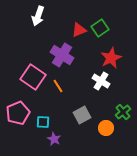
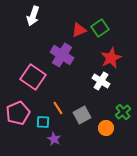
white arrow: moved 5 px left
orange line: moved 22 px down
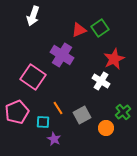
red star: moved 3 px right, 1 px down
pink pentagon: moved 1 px left, 1 px up
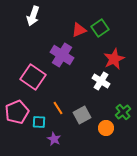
cyan square: moved 4 px left
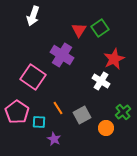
red triangle: rotated 35 degrees counterclockwise
pink pentagon: rotated 15 degrees counterclockwise
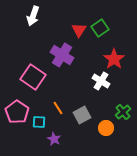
red star: rotated 10 degrees counterclockwise
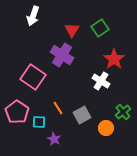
red triangle: moved 7 px left
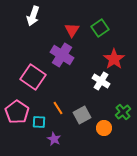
orange circle: moved 2 px left
